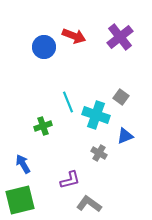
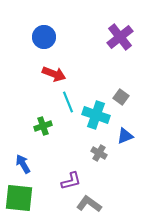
red arrow: moved 20 px left, 38 px down
blue circle: moved 10 px up
purple L-shape: moved 1 px right, 1 px down
green square: moved 1 px left, 2 px up; rotated 20 degrees clockwise
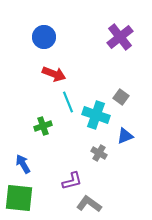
purple L-shape: moved 1 px right
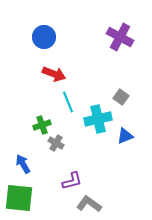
purple cross: rotated 24 degrees counterclockwise
cyan cross: moved 2 px right, 4 px down; rotated 32 degrees counterclockwise
green cross: moved 1 px left, 1 px up
gray cross: moved 43 px left, 10 px up
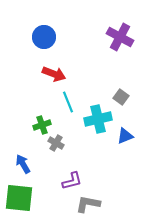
gray L-shape: moved 1 px left; rotated 25 degrees counterclockwise
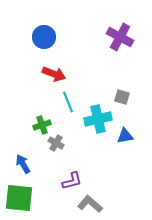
gray square: moved 1 px right; rotated 21 degrees counterclockwise
blue triangle: rotated 12 degrees clockwise
gray L-shape: moved 2 px right; rotated 30 degrees clockwise
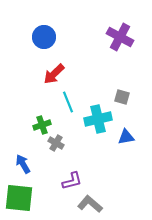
red arrow: rotated 115 degrees clockwise
blue triangle: moved 1 px right, 1 px down
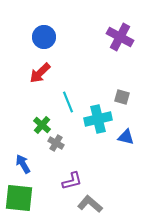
red arrow: moved 14 px left, 1 px up
green cross: rotated 30 degrees counterclockwise
blue triangle: rotated 24 degrees clockwise
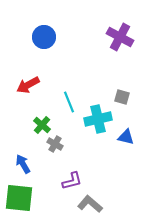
red arrow: moved 12 px left, 12 px down; rotated 15 degrees clockwise
cyan line: moved 1 px right
gray cross: moved 1 px left, 1 px down
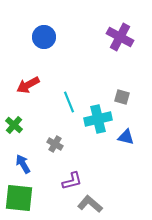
green cross: moved 28 px left
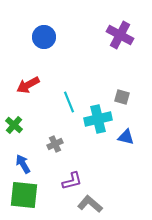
purple cross: moved 2 px up
gray cross: rotated 35 degrees clockwise
green square: moved 5 px right, 3 px up
